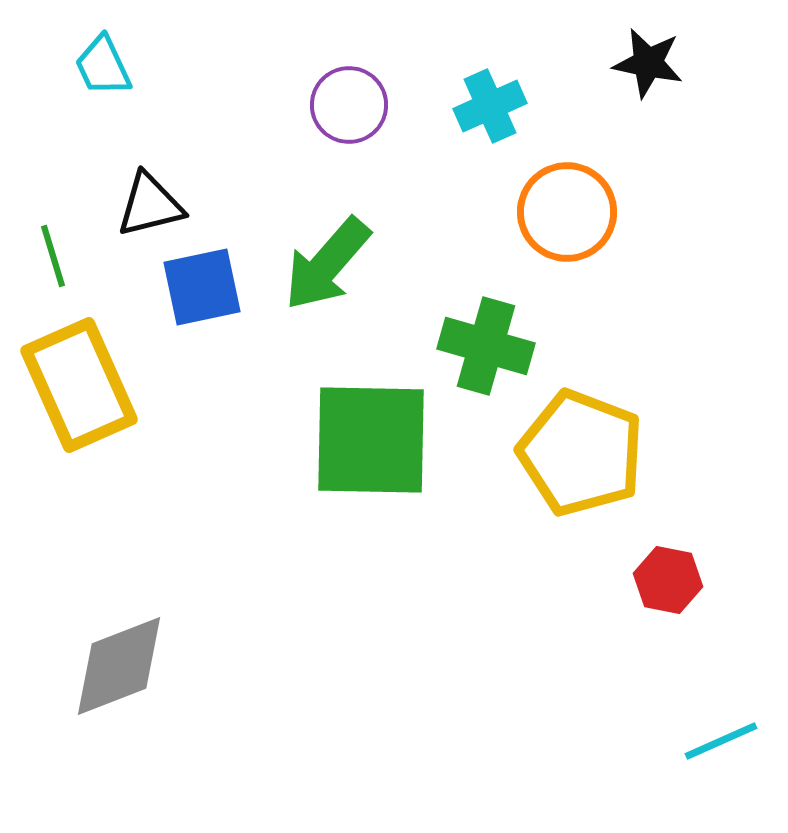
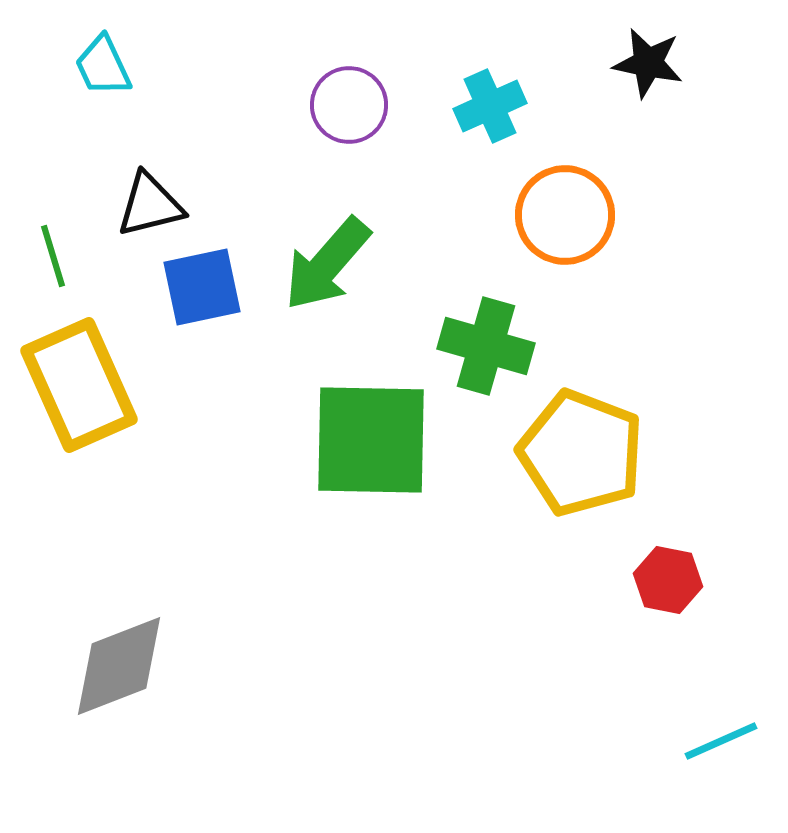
orange circle: moved 2 px left, 3 px down
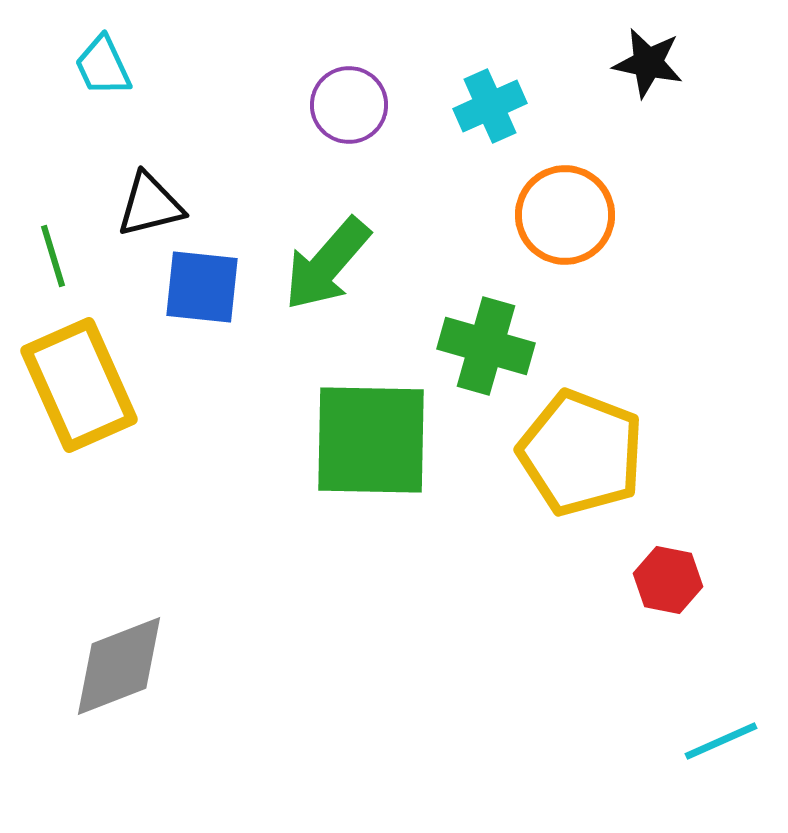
blue square: rotated 18 degrees clockwise
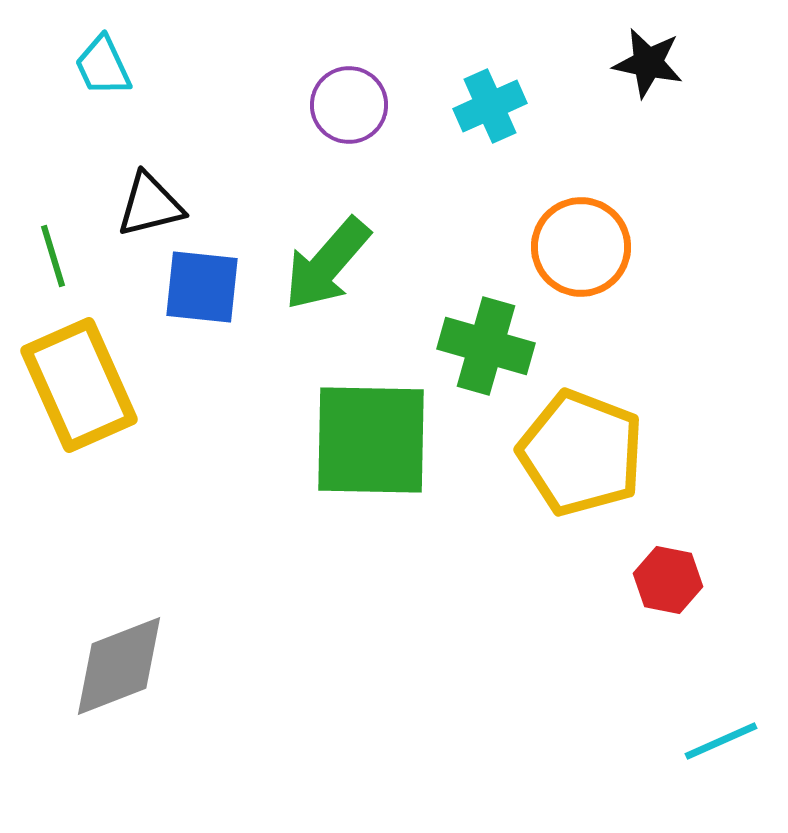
orange circle: moved 16 px right, 32 px down
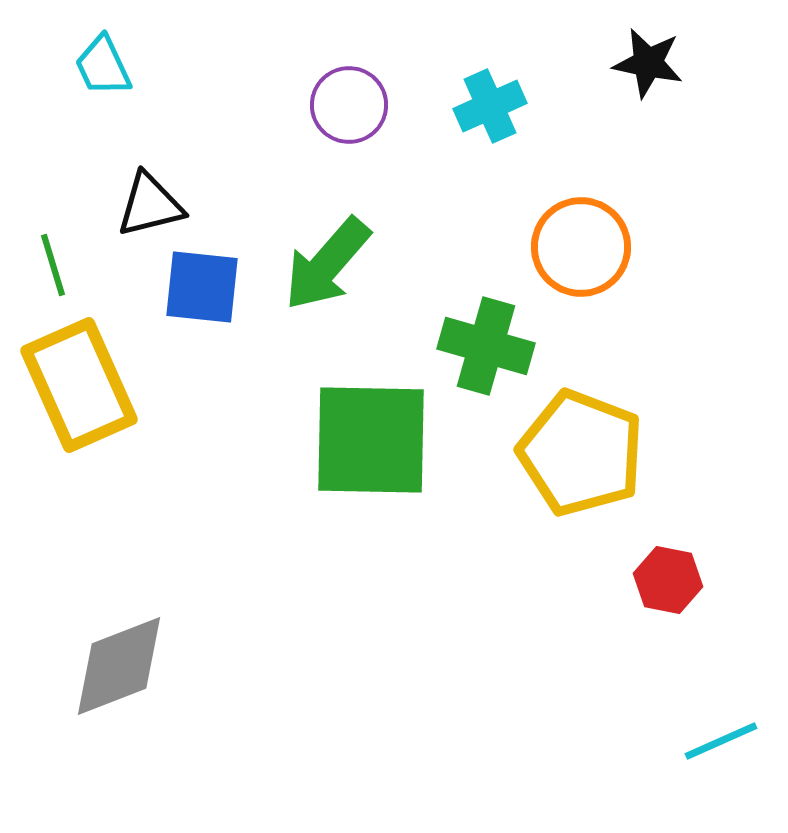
green line: moved 9 px down
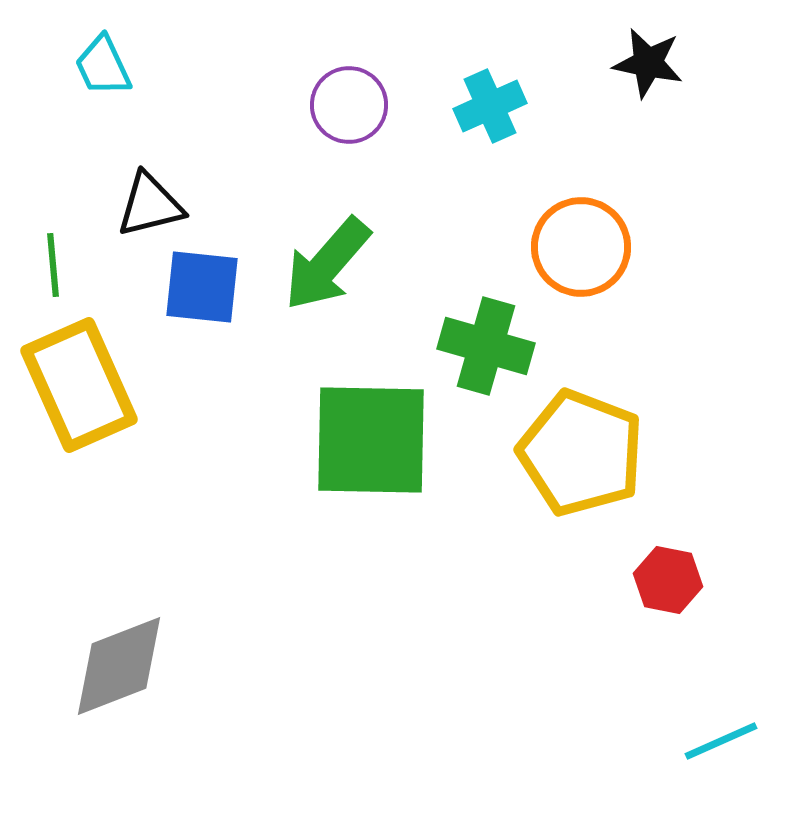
green line: rotated 12 degrees clockwise
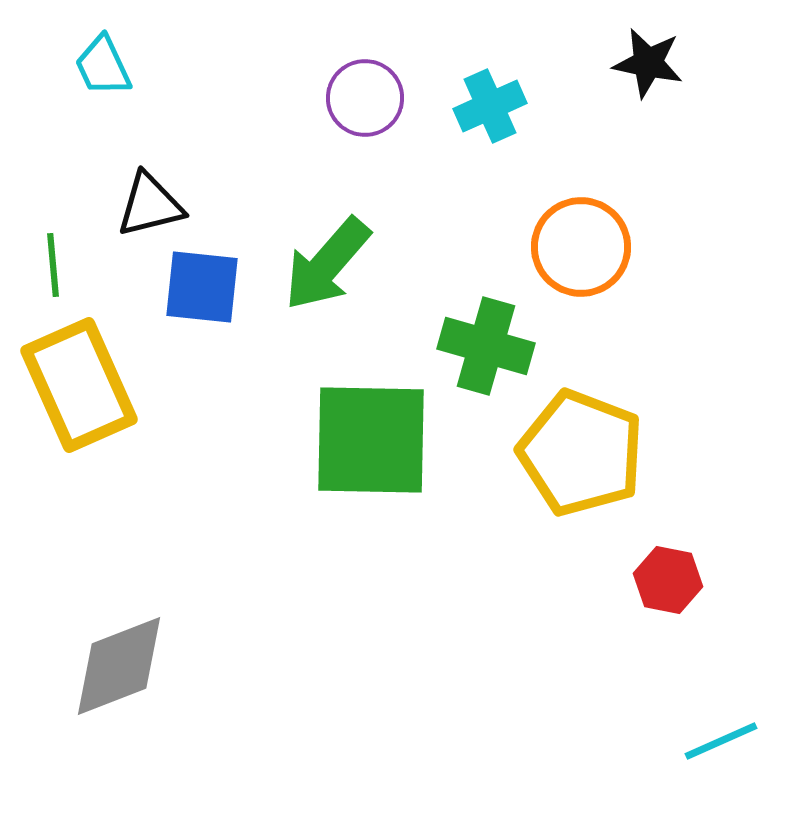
purple circle: moved 16 px right, 7 px up
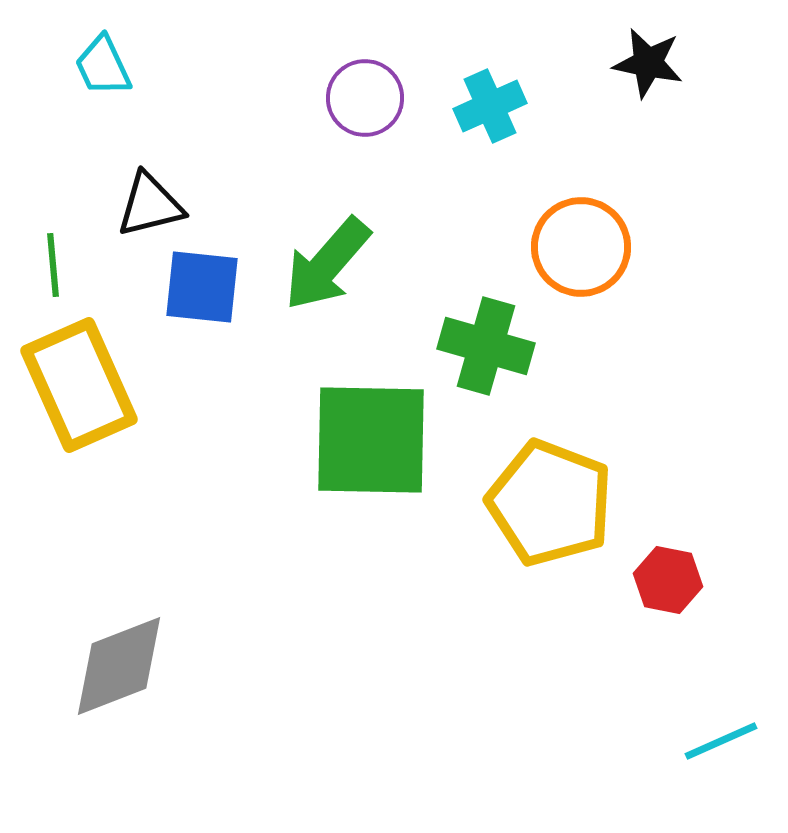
yellow pentagon: moved 31 px left, 50 px down
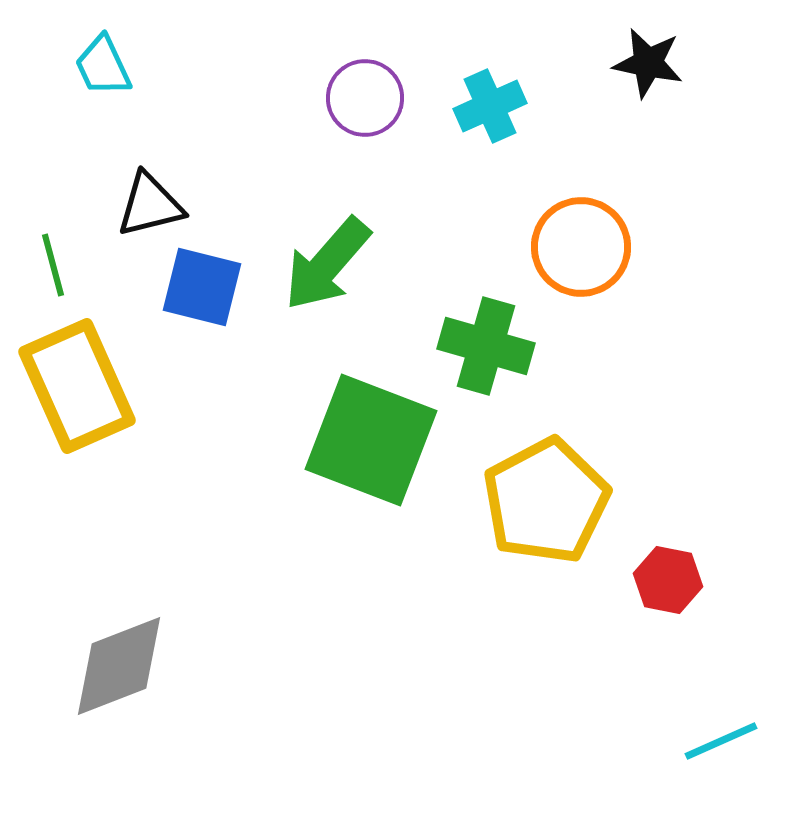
green line: rotated 10 degrees counterclockwise
blue square: rotated 8 degrees clockwise
yellow rectangle: moved 2 px left, 1 px down
green square: rotated 20 degrees clockwise
yellow pentagon: moved 4 px left, 2 px up; rotated 23 degrees clockwise
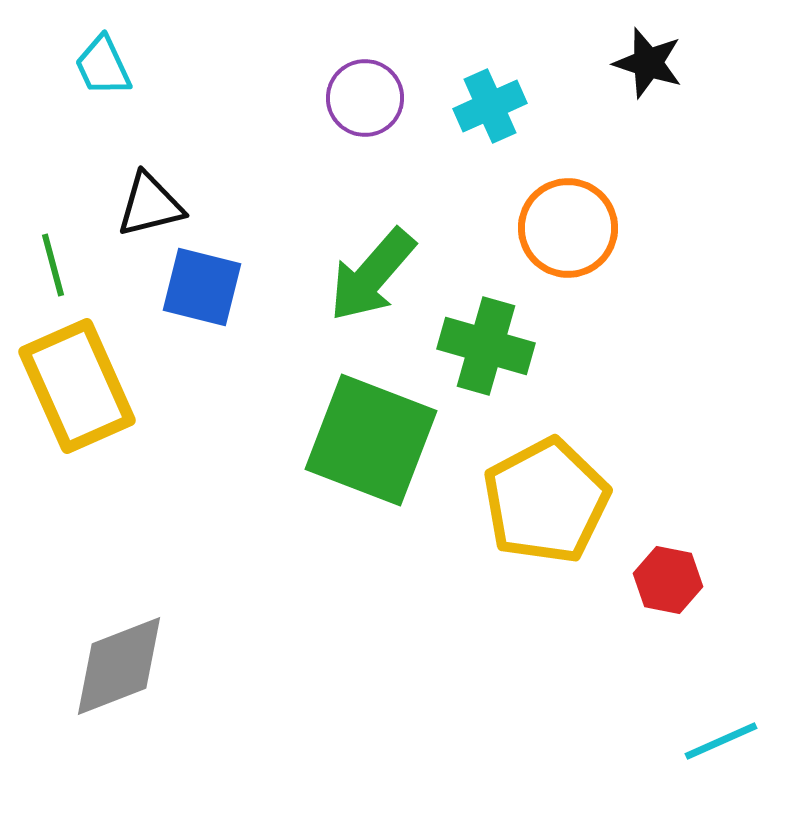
black star: rotated 6 degrees clockwise
orange circle: moved 13 px left, 19 px up
green arrow: moved 45 px right, 11 px down
